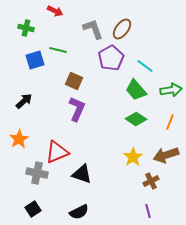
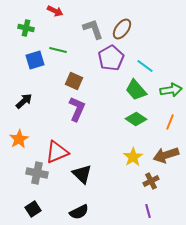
black triangle: rotated 25 degrees clockwise
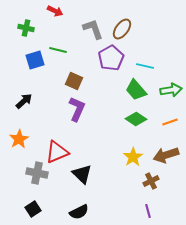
cyan line: rotated 24 degrees counterclockwise
orange line: rotated 49 degrees clockwise
